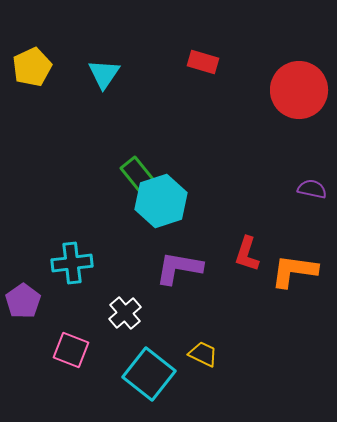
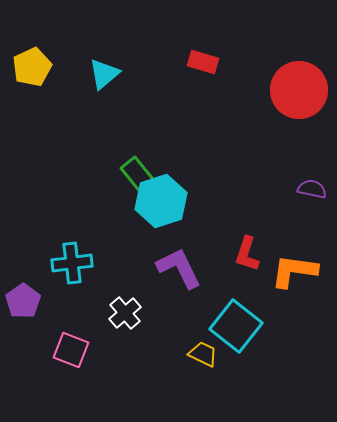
cyan triangle: rotated 16 degrees clockwise
purple L-shape: rotated 54 degrees clockwise
cyan square: moved 87 px right, 48 px up
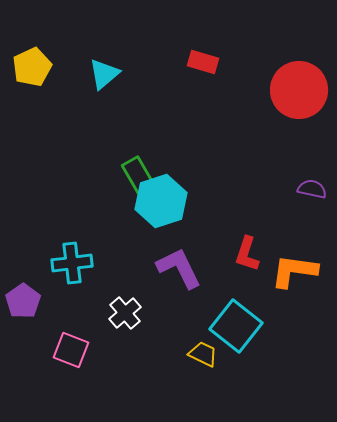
green rectangle: rotated 9 degrees clockwise
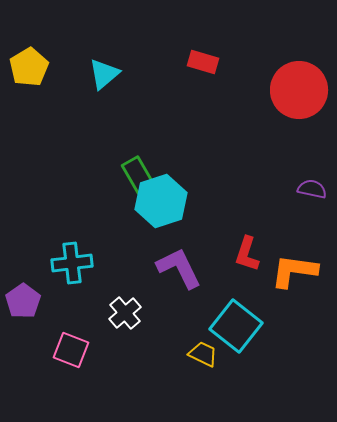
yellow pentagon: moved 3 px left; rotated 6 degrees counterclockwise
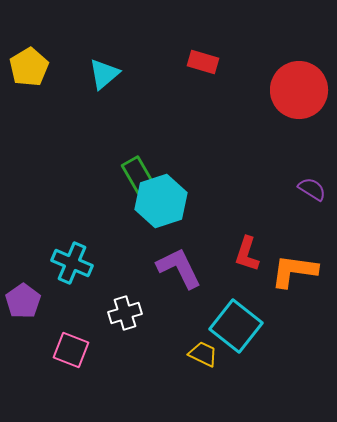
purple semicircle: rotated 20 degrees clockwise
cyan cross: rotated 30 degrees clockwise
white cross: rotated 24 degrees clockwise
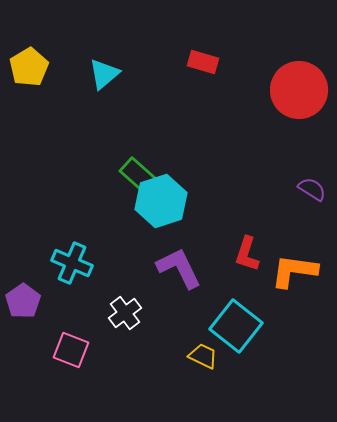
green rectangle: rotated 18 degrees counterclockwise
white cross: rotated 20 degrees counterclockwise
yellow trapezoid: moved 2 px down
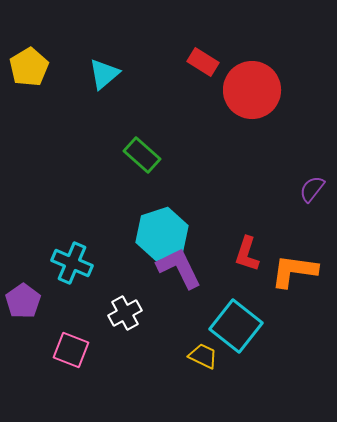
red rectangle: rotated 16 degrees clockwise
red circle: moved 47 px left
green rectangle: moved 4 px right, 20 px up
purple semicircle: rotated 84 degrees counterclockwise
cyan hexagon: moved 1 px right, 33 px down
white cross: rotated 8 degrees clockwise
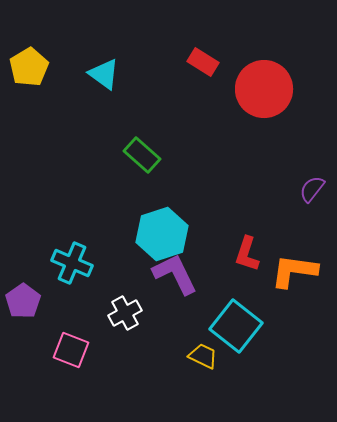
cyan triangle: rotated 44 degrees counterclockwise
red circle: moved 12 px right, 1 px up
purple L-shape: moved 4 px left, 6 px down
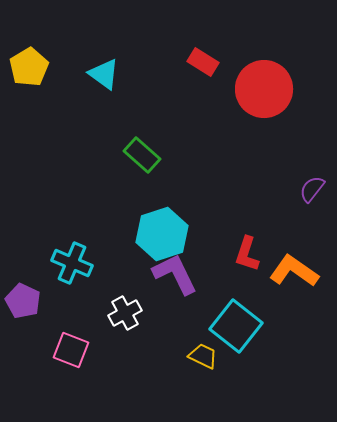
orange L-shape: rotated 27 degrees clockwise
purple pentagon: rotated 12 degrees counterclockwise
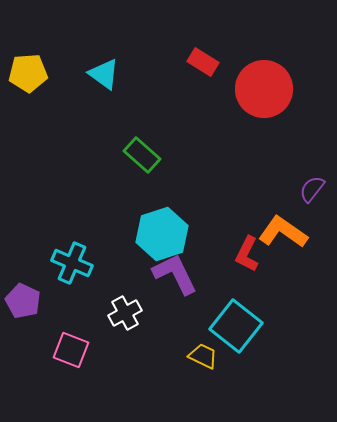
yellow pentagon: moved 1 px left, 6 px down; rotated 27 degrees clockwise
red L-shape: rotated 9 degrees clockwise
orange L-shape: moved 11 px left, 39 px up
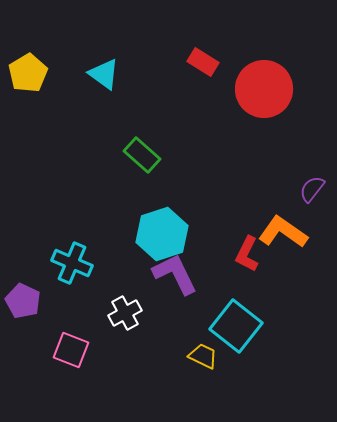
yellow pentagon: rotated 27 degrees counterclockwise
